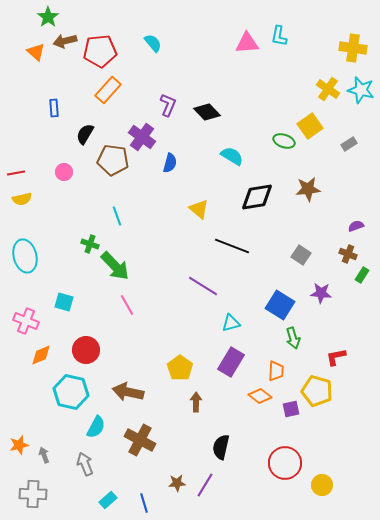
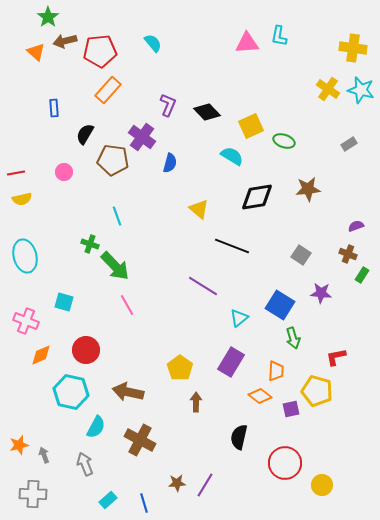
yellow square at (310, 126): moved 59 px left; rotated 10 degrees clockwise
cyan triangle at (231, 323): moved 8 px right, 5 px up; rotated 24 degrees counterclockwise
black semicircle at (221, 447): moved 18 px right, 10 px up
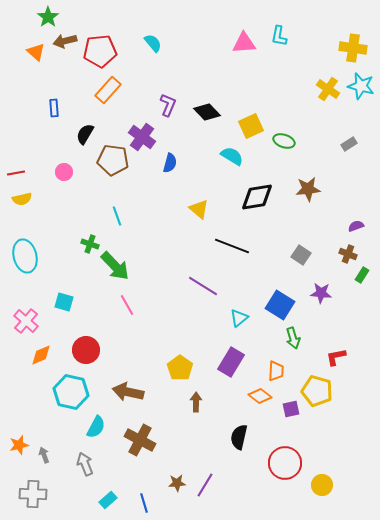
pink triangle at (247, 43): moved 3 px left
cyan star at (361, 90): moved 4 px up
pink cross at (26, 321): rotated 20 degrees clockwise
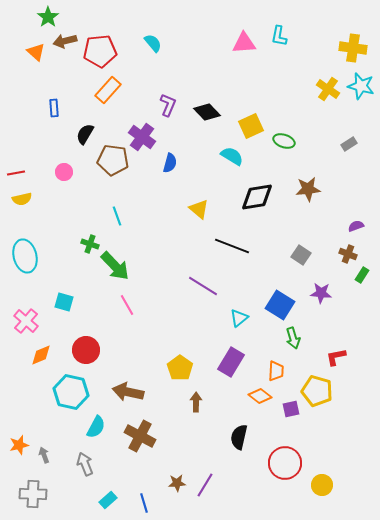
brown cross at (140, 440): moved 4 px up
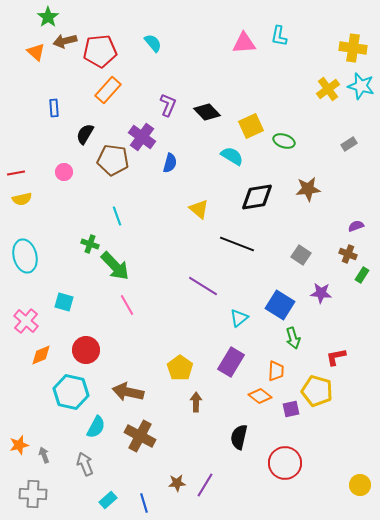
yellow cross at (328, 89): rotated 20 degrees clockwise
black line at (232, 246): moved 5 px right, 2 px up
yellow circle at (322, 485): moved 38 px right
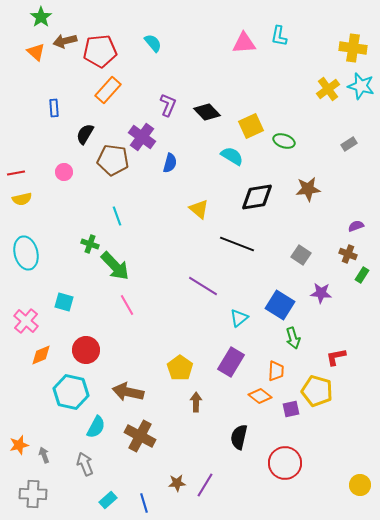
green star at (48, 17): moved 7 px left
cyan ellipse at (25, 256): moved 1 px right, 3 px up
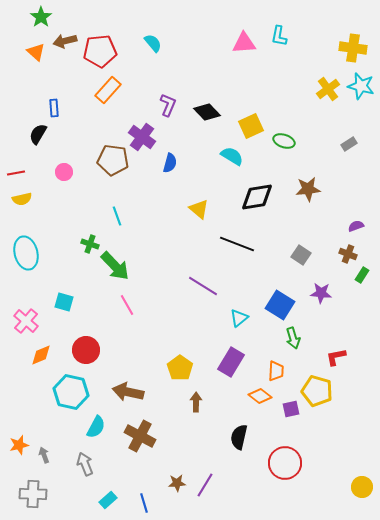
black semicircle at (85, 134): moved 47 px left
yellow circle at (360, 485): moved 2 px right, 2 px down
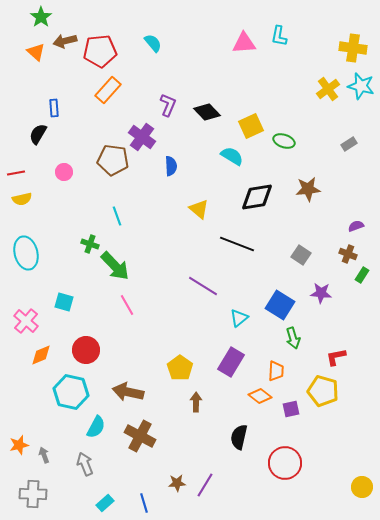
blue semicircle at (170, 163): moved 1 px right, 3 px down; rotated 18 degrees counterclockwise
yellow pentagon at (317, 391): moved 6 px right
cyan rectangle at (108, 500): moved 3 px left, 3 px down
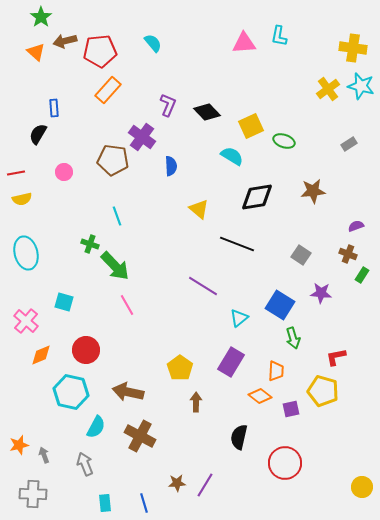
brown star at (308, 189): moved 5 px right, 2 px down
cyan rectangle at (105, 503): rotated 54 degrees counterclockwise
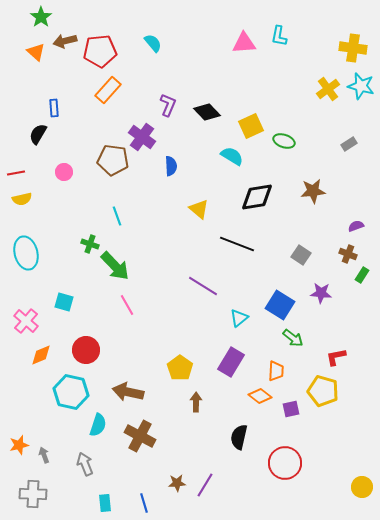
green arrow at (293, 338): rotated 35 degrees counterclockwise
cyan semicircle at (96, 427): moved 2 px right, 2 px up; rotated 10 degrees counterclockwise
